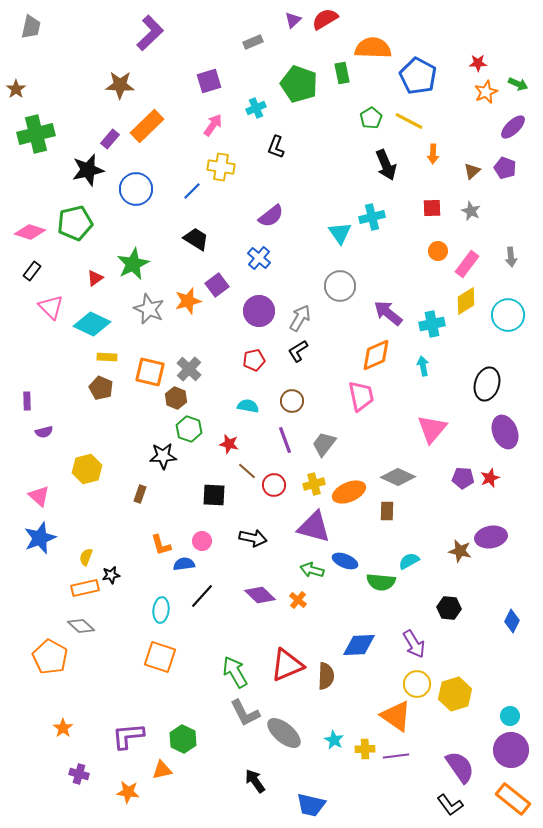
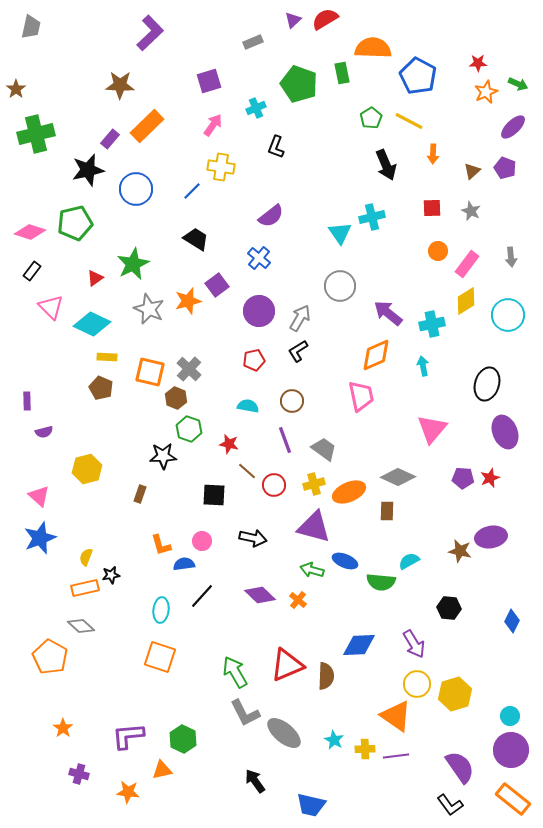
gray trapezoid at (324, 444): moved 5 px down; rotated 88 degrees clockwise
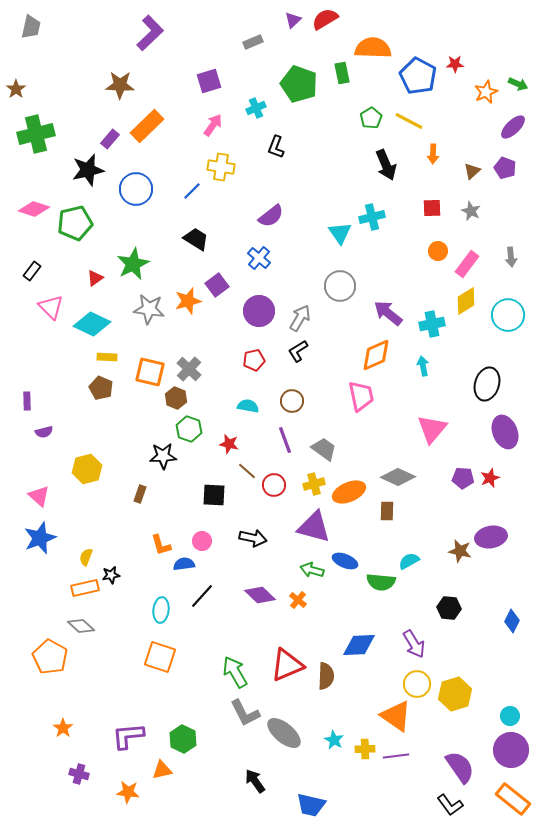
red star at (478, 63): moved 23 px left, 1 px down
pink diamond at (30, 232): moved 4 px right, 23 px up
gray star at (149, 309): rotated 16 degrees counterclockwise
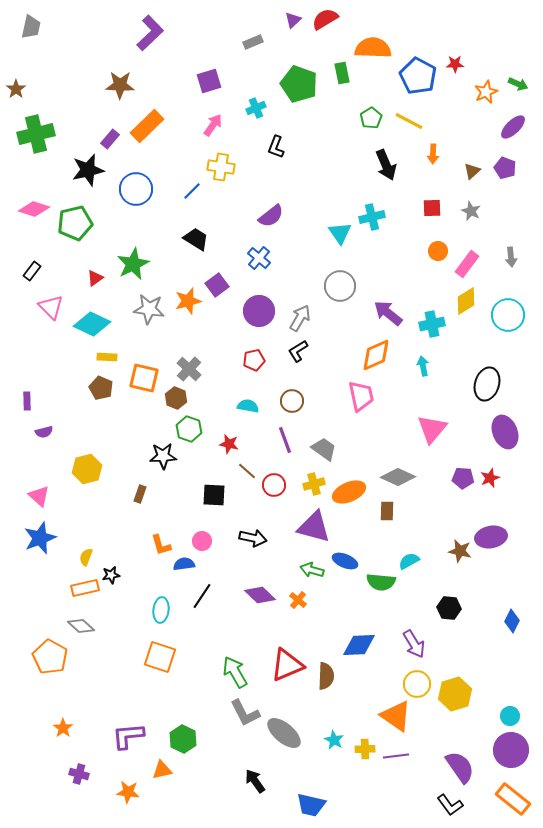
orange square at (150, 372): moved 6 px left, 6 px down
black line at (202, 596): rotated 8 degrees counterclockwise
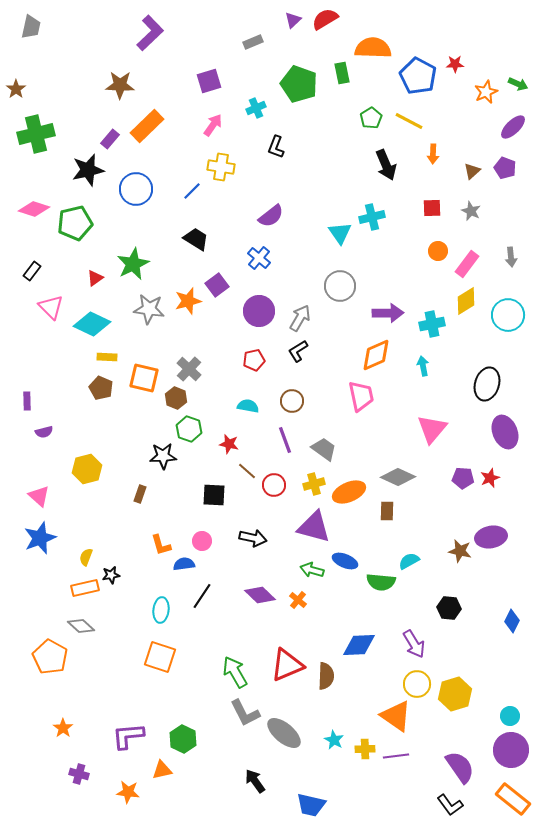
purple arrow at (388, 313): rotated 140 degrees clockwise
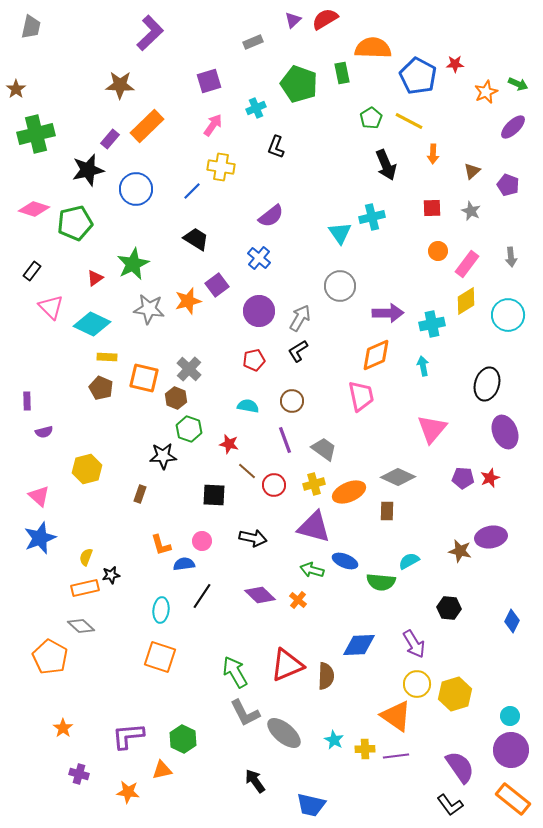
purple pentagon at (505, 168): moved 3 px right, 17 px down
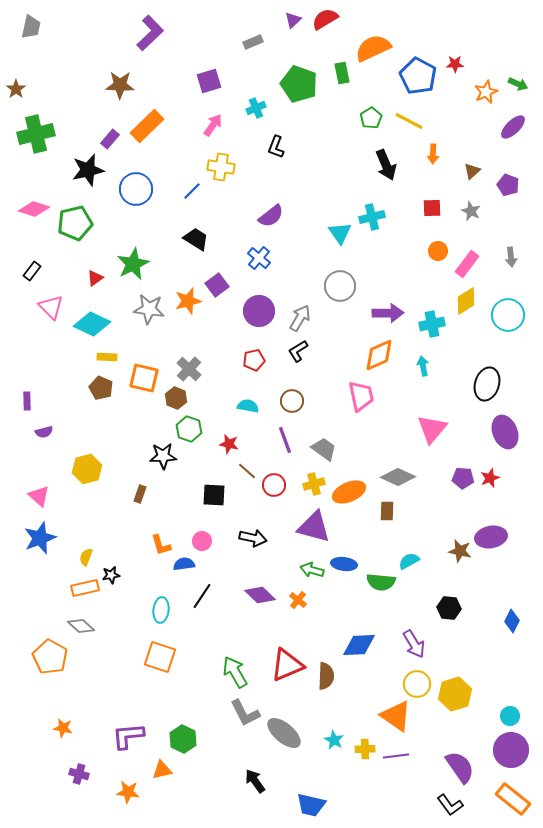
orange semicircle at (373, 48): rotated 27 degrees counterclockwise
orange diamond at (376, 355): moved 3 px right
blue ellipse at (345, 561): moved 1 px left, 3 px down; rotated 15 degrees counterclockwise
orange star at (63, 728): rotated 24 degrees counterclockwise
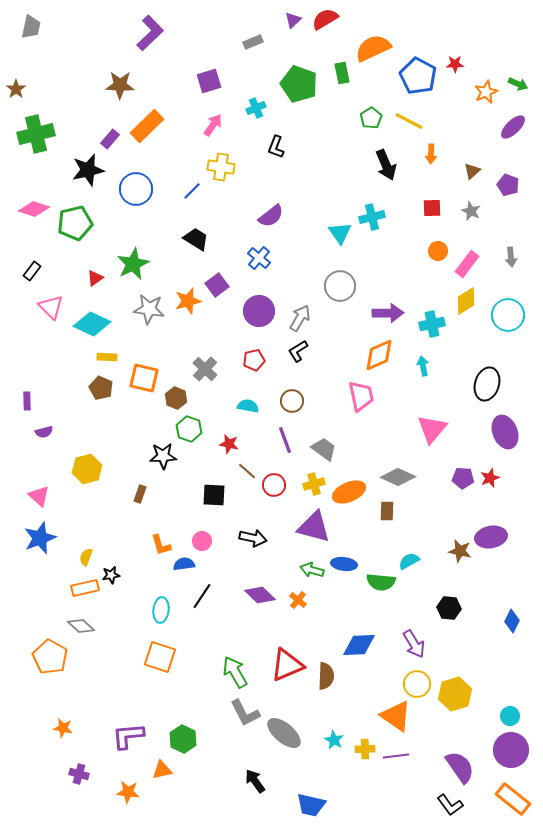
orange arrow at (433, 154): moved 2 px left
gray cross at (189, 369): moved 16 px right
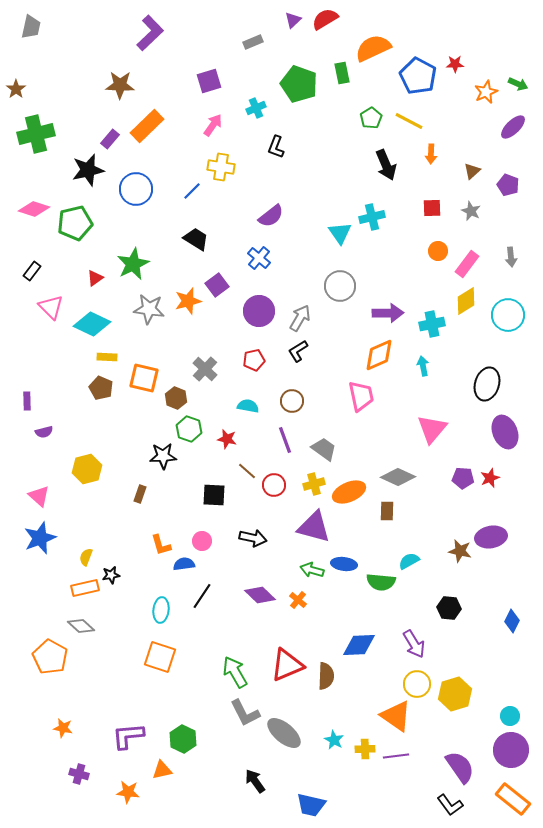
red star at (229, 444): moved 2 px left, 5 px up
